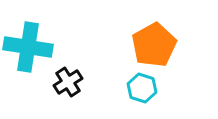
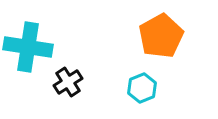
orange pentagon: moved 7 px right, 9 px up
cyan hexagon: rotated 20 degrees clockwise
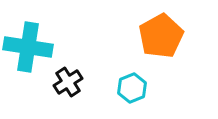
cyan hexagon: moved 10 px left
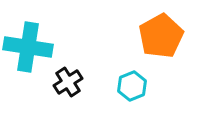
cyan hexagon: moved 2 px up
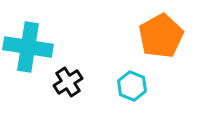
cyan hexagon: rotated 16 degrees counterclockwise
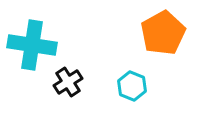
orange pentagon: moved 2 px right, 3 px up
cyan cross: moved 4 px right, 2 px up
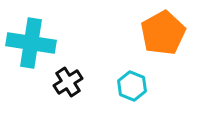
cyan cross: moved 1 px left, 2 px up
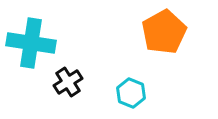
orange pentagon: moved 1 px right, 1 px up
cyan hexagon: moved 1 px left, 7 px down
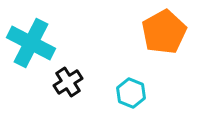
cyan cross: rotated 18 degrees clockwise
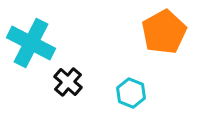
black cross: rotated 16 degrees counterclockwise
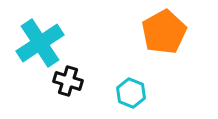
cyan cross: moved 9 px right; rotated 30 degrees clockwise
black cross: moved 1 px up; rotated 24 degrees counterclockwise
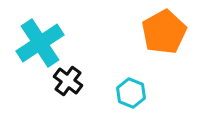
black cross: rotated 20 degrees clockwise
